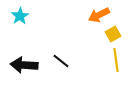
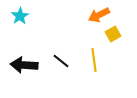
yellow line: moved 22 px left
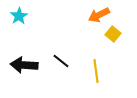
cyan star: moved 1 px left
yellow square: rotated 21 degrees counterclockwise
yellow line: moved 2 px right, 11 px down
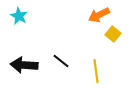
cyan star: rotated 12 degrees counterclockwise
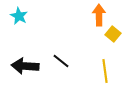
orange arrow: rotated 115 degrees clockwise
black arrow: moved 1 px right, 1 px down
yellow line: moved 9 px right
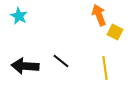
orange arrow: rotated 20 degrees counterclockwise
yellow square: moved 2 px right, 2 px up; rotated 14 degrees counterclockwise
yellow line: moved 3 px up
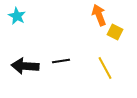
cyan star: moved 2 px left
black line: rotated 48 degrees counterclockwise
yellow line: rotated 20 degrees counterclockwise
